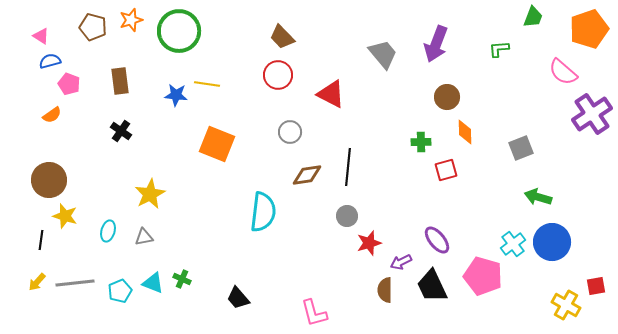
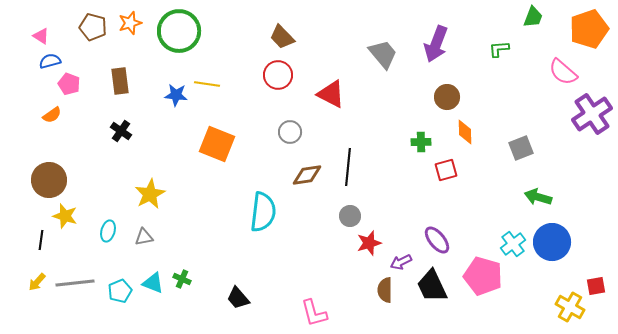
orange star at (131, 20): moved 1 px left, 3 px down
gray circle at (347, 216): moved 3 px right
yellow cross at (566, 305): moved 4 px right, 2 px down
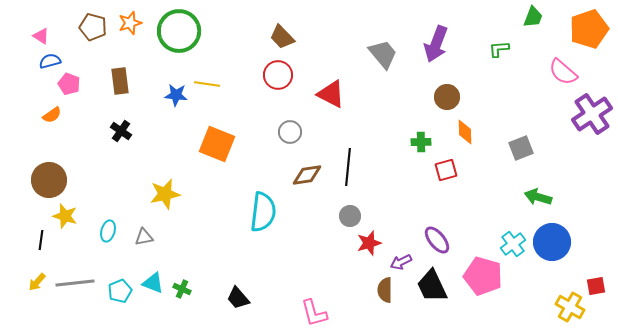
yellow star at (150, 194): moved 15 px right; rotated 16 degrees clockwise
green cross at (182, 279): moved 10 px down
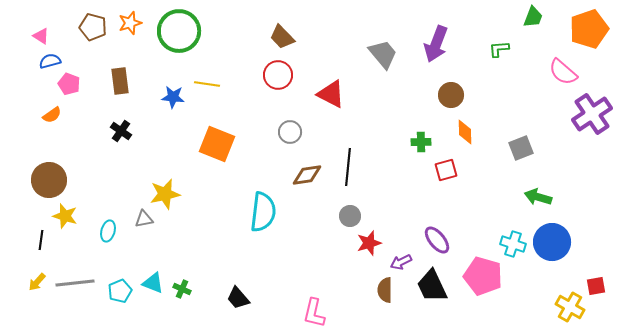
blue star at (176, 95): moved 3 px left, 2 px down
brown circle at (447, 97): moved 4 px right, 2 px up
gray triangle at (144, 237): moved 18 px up
cyan cross at (513, 244): rotated 35 degrees counterclockwise
pink L-shape at (314, 313): rotated 28 degrees clockwise
